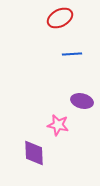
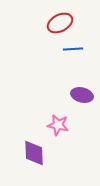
red ellipse: moved 5 px down
blue line: moved 1 px right, 5 px up
purple ellipse: moved 6 px up
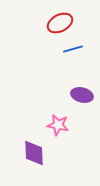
blue line: rotated 12 degrees counterclockwise
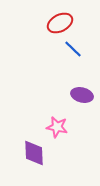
blue line: rotated 60 degrees clockwise
pink star: moved 1 px left, 2 px down
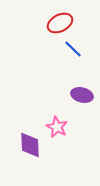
pink star: rotated 15 degrees clockwise
purple diamond: moved 4 px left, 8 px up
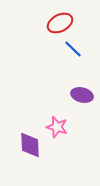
pink star: rotated 10 degrees counterclockwise
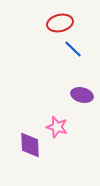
red ellipse: rotated 15 degrees clockwise
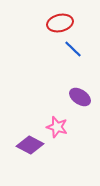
purple ellipse: moved 2 px left, 2 px down; rotated 20 degrees clockwise
purple diamond: rotated 60 degrees counterclockwise
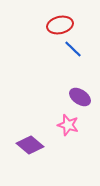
red ellipse: moved 2 px down
pink star: moved 11 px right, 2 px up
purple diamond: rotated 12 degrees clockwise
